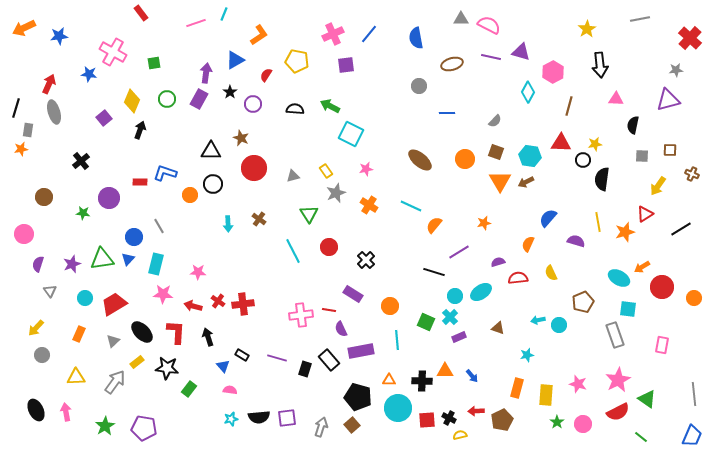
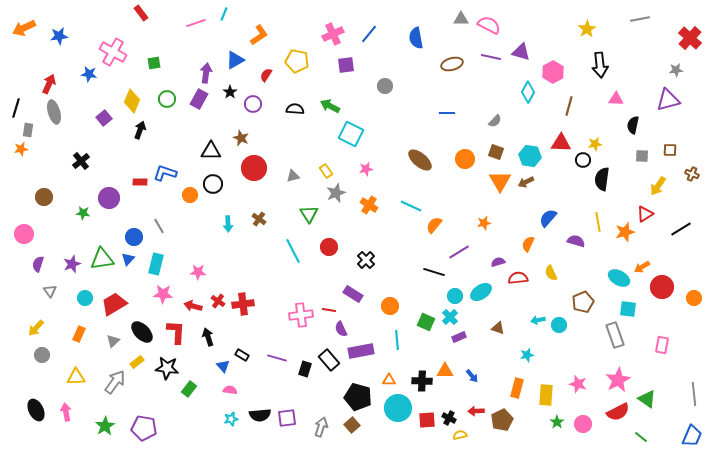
gray circle at (419, 86): moved 34 px left
black semicircle at (259, 417): moved 1 px right, 2 px up
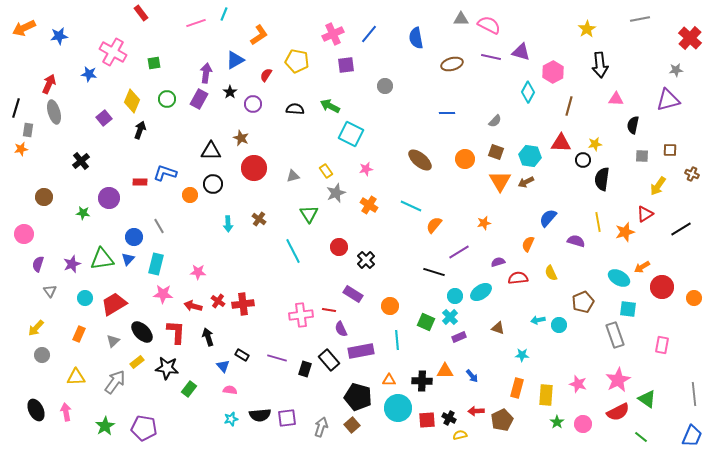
red circle at (329, 247): moved 10 px right
cyan star at (527, 355): moved 5 px left; rotated 16 degrees clockwise
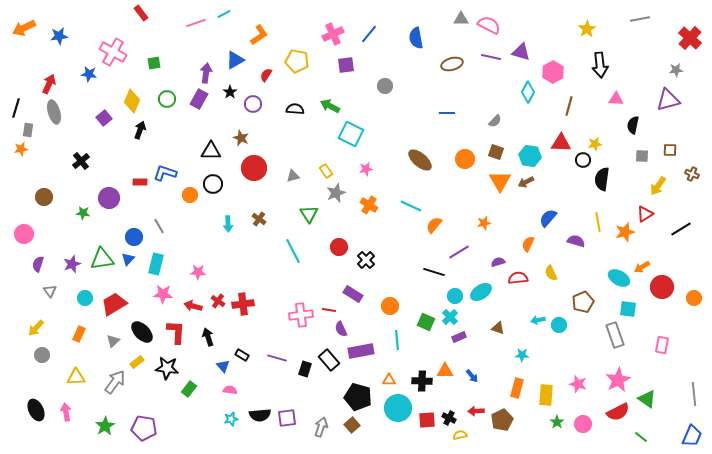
cyan line at (224, 14): rotated 40 degrees clockwise
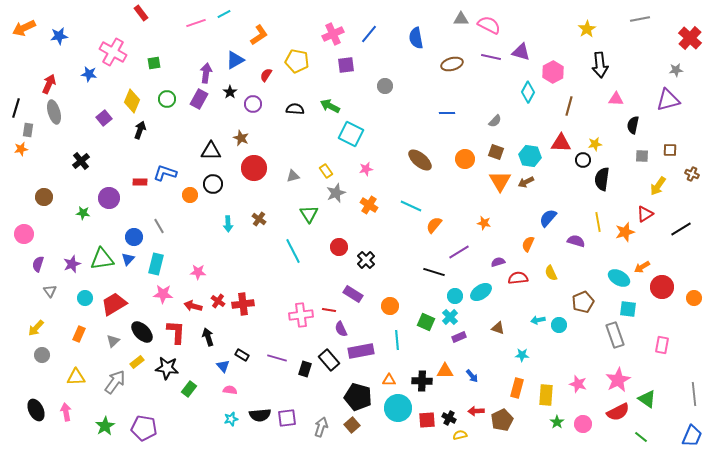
orange star at (484, 223): rotated 24 degrees clockwise
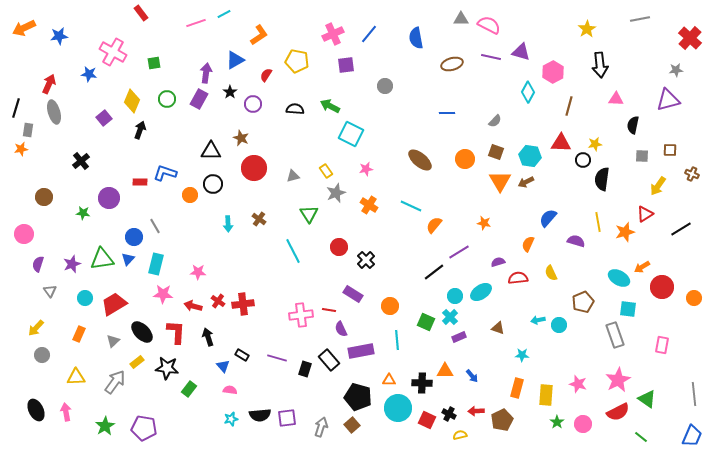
gray line at (159, 226): moved 4 px left
black line at (434, 272): rotated 55 degrees counterclockwise
black cross at (422, 381): moved 2 px down
black cross at (449, 418): moved 4 px up
red square at (427, 420): rotated 30 degrees clockwise
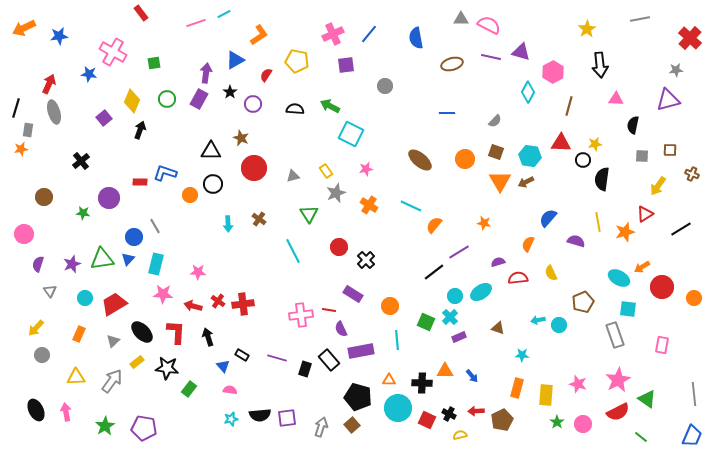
gray arrow at (115, 382): moved 3 px left, 1 px up
